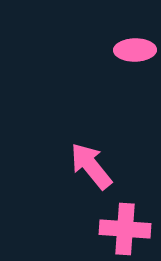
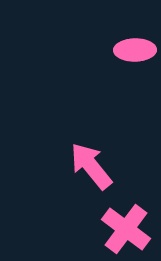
pink cross: moved 1 px right; rotated 33 degrees clockwise
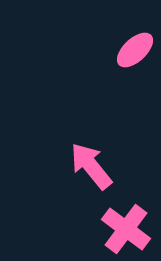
pink ellipse: rotated 42 degrees counterclockwise
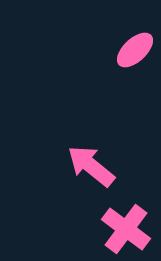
pink arrow: rotated 12 degrees counterclockwise
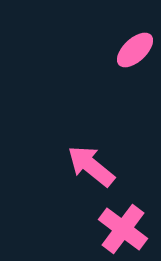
pink cross: moved 3 px left
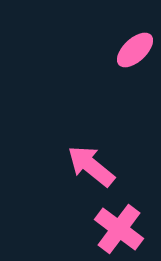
pink cross: moved 4 px left
